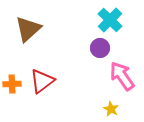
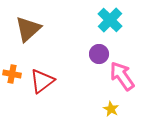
purple circle: moved 1 px left, 6 px down
orange cross: moved 10 px up; rotated 12 degrees clockwise
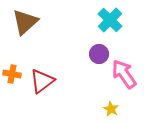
brown triangle: moved 3 px left, 7 px up
pink arrow: moved 2 px right, 2 px up
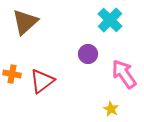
purple circle: moved 11 px left
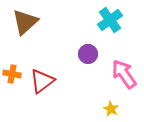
cyan cross: rotated 10 degrees clockwise
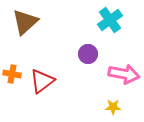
pink arrow: rotated 136 degrees clockwise
yellow star: moved 2 px right, 2 px up; rotated 28 degrees counterclockwise
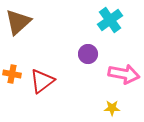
brown triangle: moved 7 px left
yellow star: moved 1 px left, 1 px down
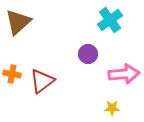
pink arrow: rotated 16 degrees counterclockwise
